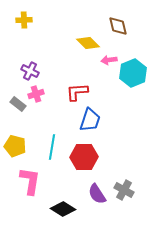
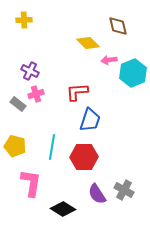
pink L-shape: moved 1 px right, 2 px down
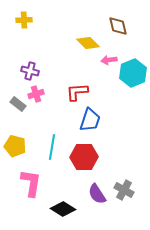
purple cross: rotated 12 degrees counterclockwise
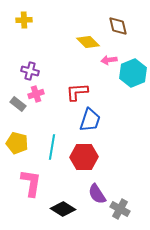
yellow diamond: moved 1 px up
yellow pentagon: moved 2 px right, 3 px up
gray cross: moved 4 px left, 19 px down
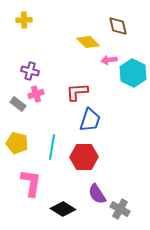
cyan hexagon: rotated 12 degrees counterclockwise
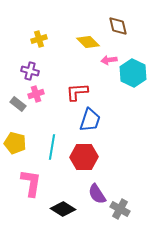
yellow cross: moved 15 px right, 19 px down; rotated 14 degrees counterclockwise
yellow pentagon: moved 2 px left
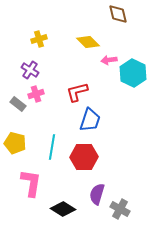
brown diamond: moved 12 px up
purple cross: moved 1 px up; rotated 18 degrees clockwise
red L-shape: rotated 10 degrees counterclockwise
purple semicircle: rotated 50 degrees clockwise
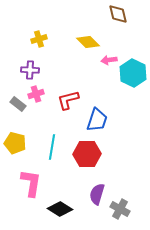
purple cross: rotated 30 degrees counterclockwise
red L-shape: moved 9 px left, 8 px down
blue trapezoid: moved 7 px right
red hexagon: moved 3 px right, 3 px up
black diamond: moved 3 px left
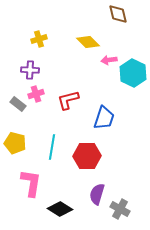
blue trapezoid: moved 7 px right, 2 px up
red hexagon: moved 2 px down
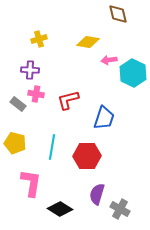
yellow diamond: rotated 35 degrees counterclockwise
pink cross: rotated 28 degrees clockwise
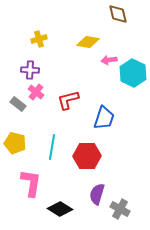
pink cross: moved 2 px up; rotated 28 degrees clockwise
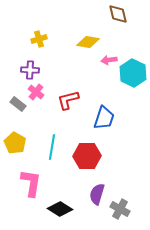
yellow pentagon: rotated 15 degrees clockwise
